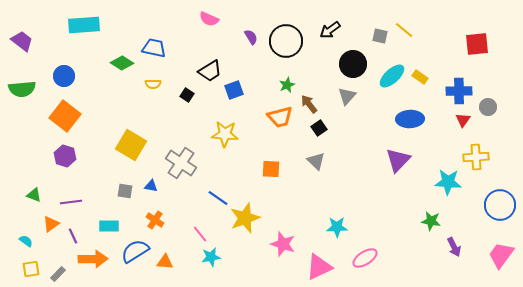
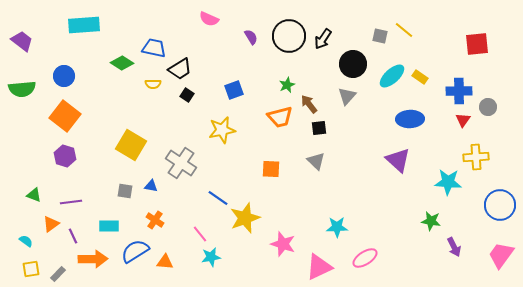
black arrow at (330, 30): moved 7 px left, 9 px down; rotated 20 degrees counterclockwise
black circle at (286, 41): moved 3 px right, 5 px up
black trapezoid at (210, 71): moved 30 px left, 2 px up
black square at (319, 128): rotated 28 degrees clockwise
yellow star at (225, 134): moved 3 px left, 4 px up; rotated 16 degrees counterclockwise
purple triangle at (398, 160): rotated 32 degrees counterclockwise
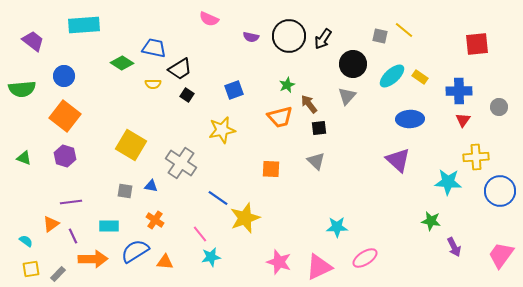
purple semicircle at (251, 37): rotated 133 degrees clockwise
purple trapezoid at (22, 41): moved 11 px right
gray circle at (488, 107): moved 11 px right
green triangle at (34, 195): moved 10 px left, 37 px up
blue circle at (500, 205): moved 14 px up
pink star at (283, 244): moved 4 px left, 18 px down
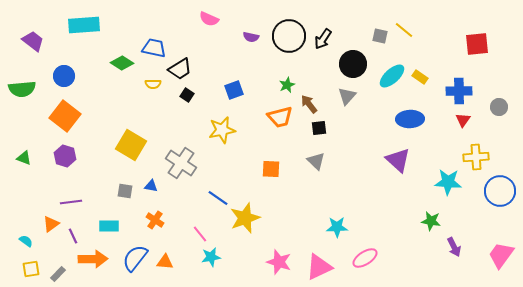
blue semicircle at (135, 251): moved 7 px down; rotated 20 degrees counterclockwise
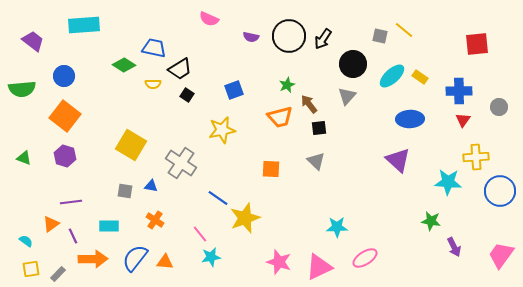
green diamond at (122, 63): moved 2 px right, 2 px down
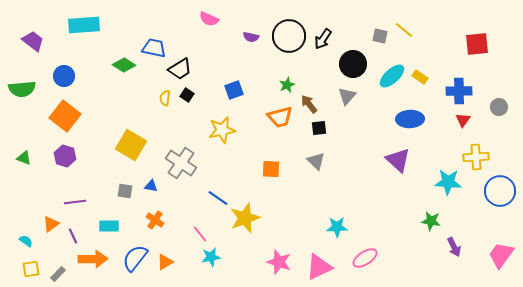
yellow semicircle at (153, 84): moved 12 px right, 14 px down; rotated 98 degrees clockwise
purple line at (71, 202): moved 4 px right
orange triangle at (165, 262): rotated 36 degrees counterclockwise
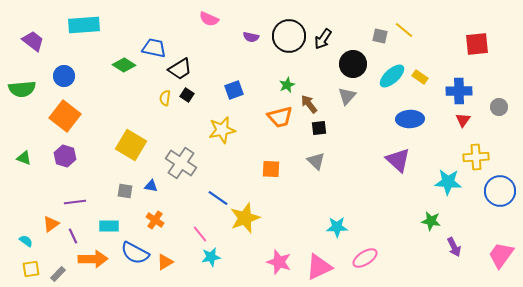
blue semicircle at (135, 258): moved 5 px up; rotated 100 degrees counterclockwise
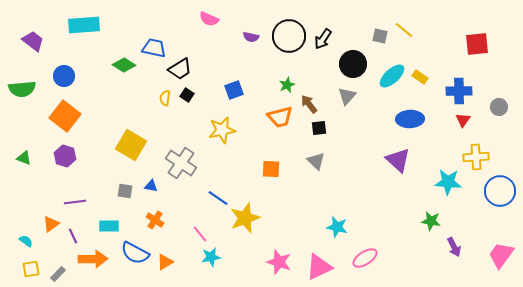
cyan star at (337, 227): rotated 15 degrees clockwise
